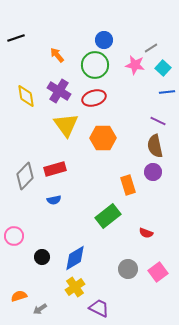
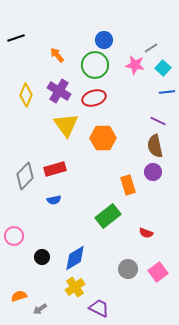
yellow diamond: moved 1 px up; rotated 30 degrees clockwise
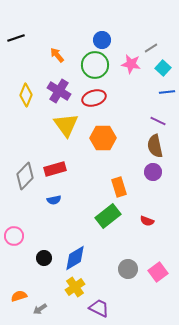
blue circle: moved 2 px left
pink star: moved 4 px left, 1 px up
orange rectangle: moved 9 px left, 2 px down
red semicircle: moved 1 px right, 12 px up
black circle: moved 2 px right, 1 px down
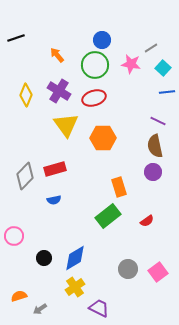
red semicircle: rotated 56 degrees counterclockwise
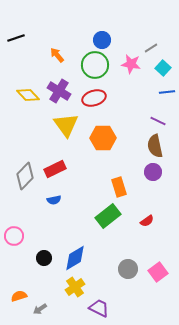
yellow diamond: moved 2 px right; rotated 65 degrees counterclockwise
red rectangle: rotated 10 degrees counterclockwise
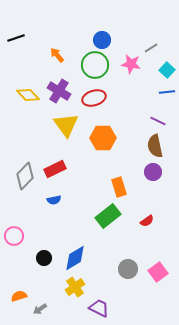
cyan square: moved 4 px right, 2 px down
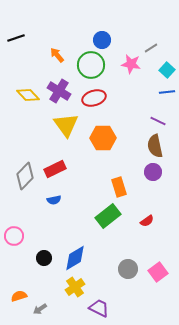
green circle: moved 4 px left
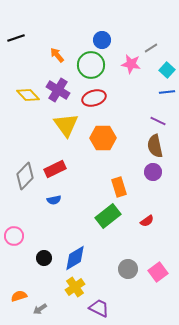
purple cross: moved 1 px left, 1 px up
